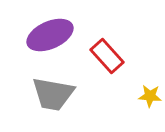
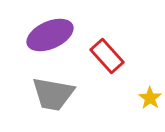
yellow star: moved 2 px down; rotated 30 degrees clockwise
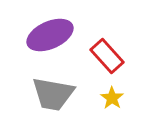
yellow star: moved 38 px left
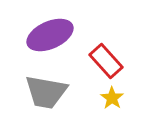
red rectangle: moved 1 px left, 5 px down
gray trapezoid: moved 7 px left, 2 px up
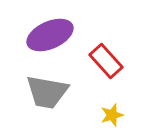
gray trapezoid: moved 1 px right
yellow star: moved 17 px down; rotated 20 degrees clockwise
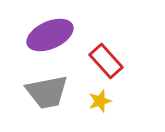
gray trapezoid: rotated 21 degrees counterclockwise
yellow star: moved 12 px left, 14 px up
